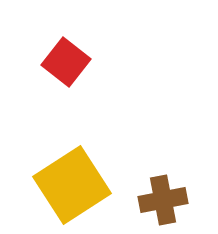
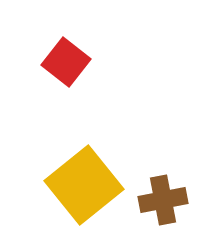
yellow square: moved 12 px right; rotated 6 degrees counterclockwise
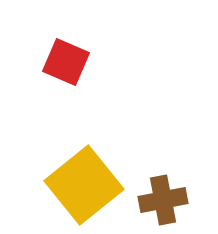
red square: rotated 15 degrees counterclockwise
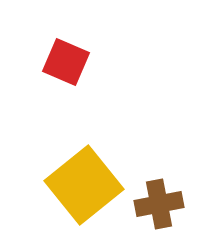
brown cross: moved 4 px left, 4 px down
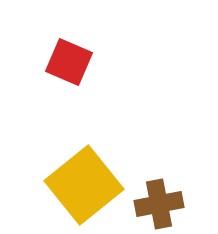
red square: moved 3 px right
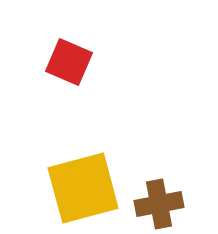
yellow square: moved 1 px left, 3 px down; rotated 24 degrees clockwise
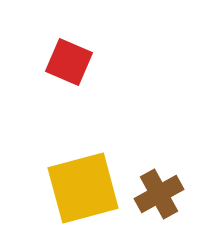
brown cross: moved 10 px up; rotated 18 degrees counterclockwise
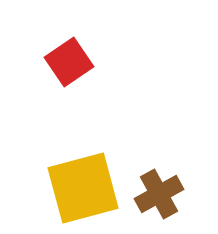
red square: rotated 33 degrees clockwise
